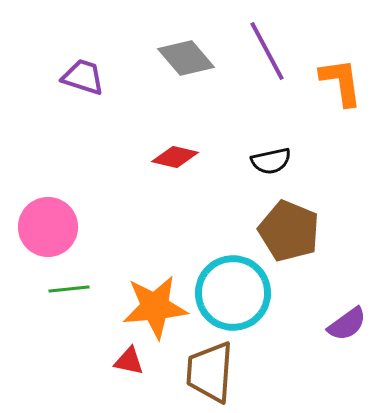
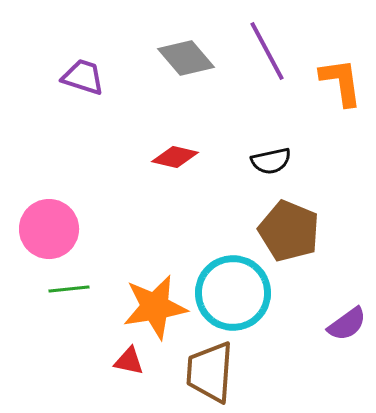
pink circle: moved 1 px right, 2 px down
orange star: rotated 4 degrees counterclockwise
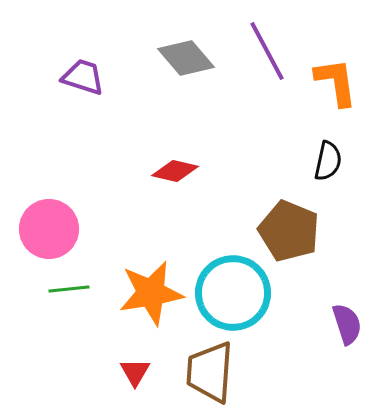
orange L-shape: moved 5 px left
red diamond: moved 14 px down
black semicircle: moved 57 px right; rotated 66 degrees counterclockwise
orange star: moved 4 px left, 14 px up
purple semicircle: rotated 72 degrees counterclockwise
red triangle: moved 6 px right, 11 px down; rotated 48 degrees clockwise
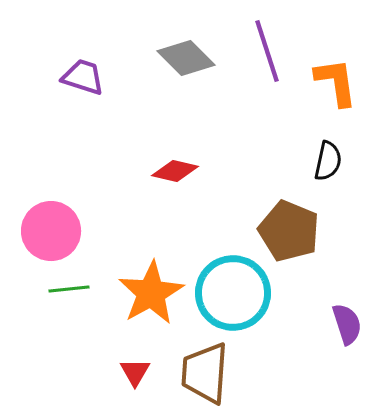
purple line: rotated 10 degrees clockwise
gray diamond: rotated 4 degrees counterclockwise
pink circle: moved 2 px right, 2 px down
orange star: rotated 20 degrees counterclockwise
brown trapezoid: moved 5 px left, 1 px down
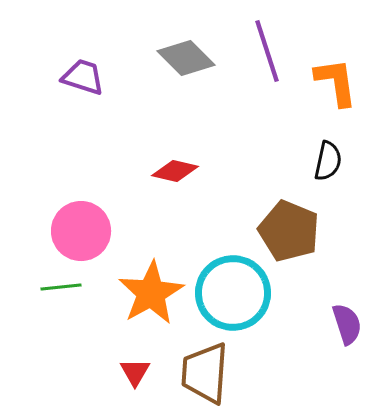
pink circle: moved 30 px right
green line: moved 8 px left, 2 px up
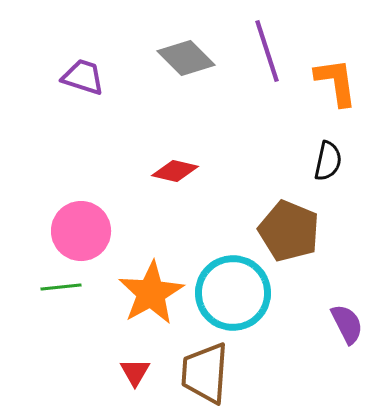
purple semicircle: rotated 9 degrees counterclockwise
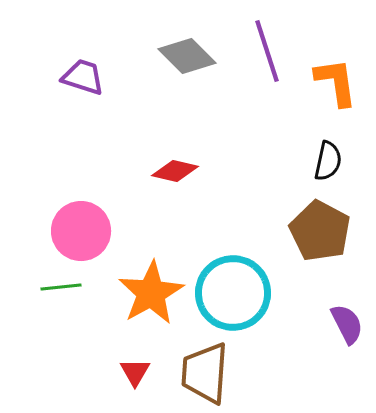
gray diamond: moved 1 px right, 2 px up
brown pentagon: moved 31 px right; rotated 6 degrees clockwise
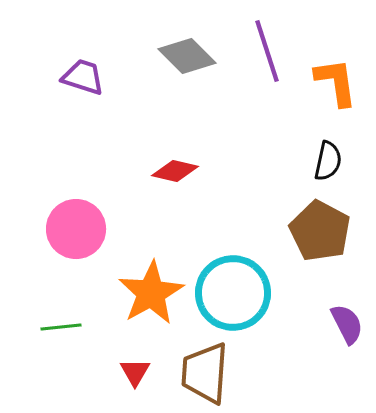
pink circle: moved 5 px left, 2 px up
green line: moved 40 px down
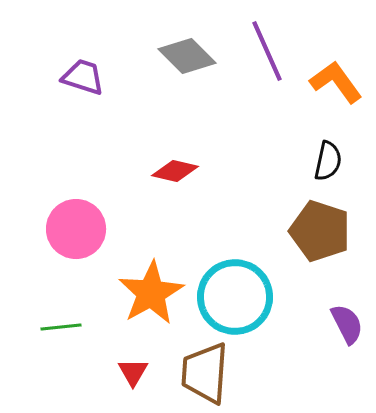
purple line: rotated 6 degrees counterclockwise
orange L-shape: rotated 28 degrees counterclockwise
brown pentagon: rotated 10 degrees counterclockwise
cyan circle: moved 2 px right, 4 px down
red triangle: moved 2 px left
